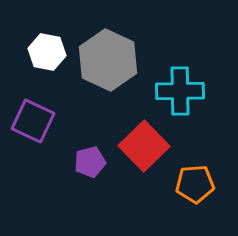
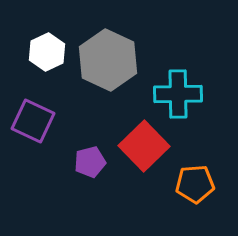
white hexagon: rotated 24 degrees clockwise
cyan cross: moved 2 px left, 3 px down
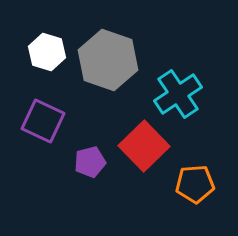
white hexagon: rotated 18 degrees counterclockwise
gray hexagon: rotated 6 degrees counterclockwise
cyan cross: rotated 33 degrees counterclockwise
purple square: moved 10 px right
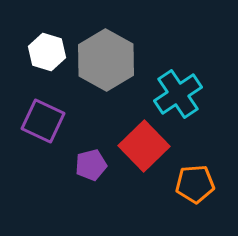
gray hexagon: moved 2 px left; rotated 10 degrees clockwise
purple pentagon: moved 1 px right, 3 px down
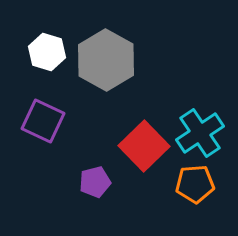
cyan cross: moved 22 px right, 39 px down
purple pentagon: moved 4 px right, 17 px down
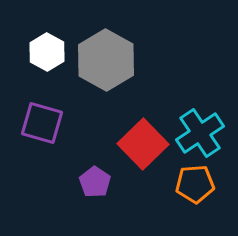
white hexagon: rotated 12 degrees clockwise
purple square: moved 1 px left, 2 px down; rotated 9 degrees counterclockwise
red square: moved 1 px left, 2 px up
purple pentagon: rotated 24 degrees counterclockwise
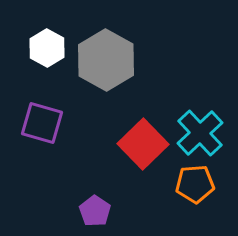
white hexagon: moved 4 px up
cyan cross: rotated 9 degrees counterclockwise
purple pentagon: moved 29 px down
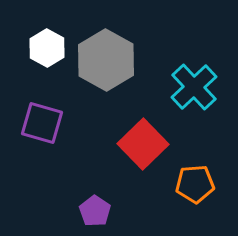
cyan cross: moved 6 px left, 46 px up
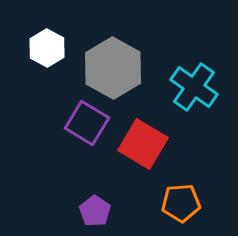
gray hexagon: moved 7 px right, 8 px down
cyan cross: rotated 12 degrees counterclockwise
purple square: moved 45 px right; rotated 15 degrees clockwise
red square: rotated 15 degrees counterclockwise
orange pentagon: moved 14 px left, 19 px down
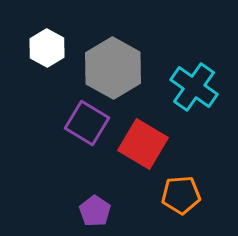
orange pentagon: moved 8 px up
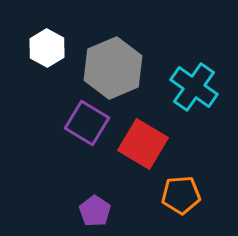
gray hexagon: rotated 8 degrees clockwise
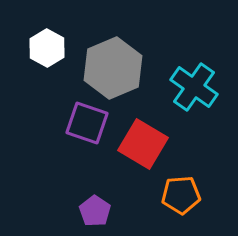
purple square: rotated 12 degrees counterclockwise
